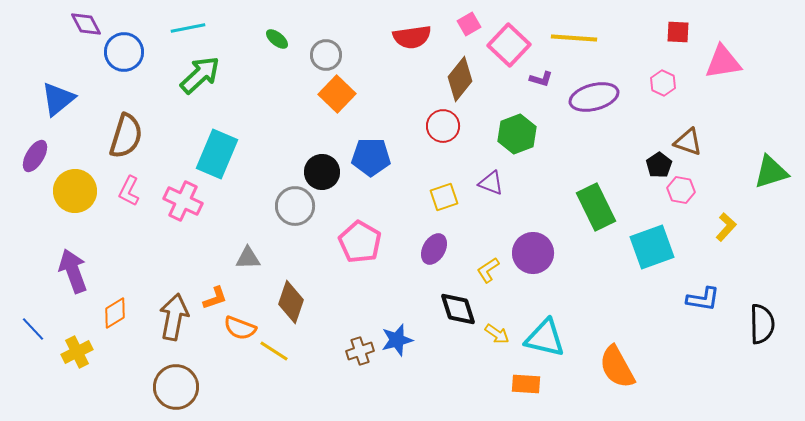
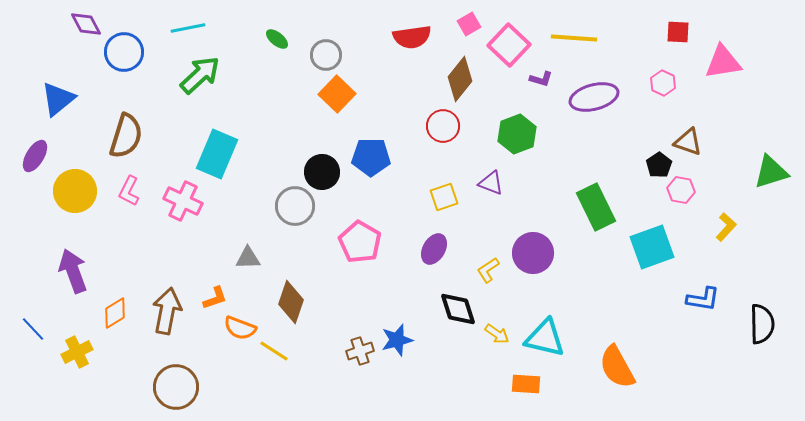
brown arrow at (174, 317): moved 7 px left, 6 px up
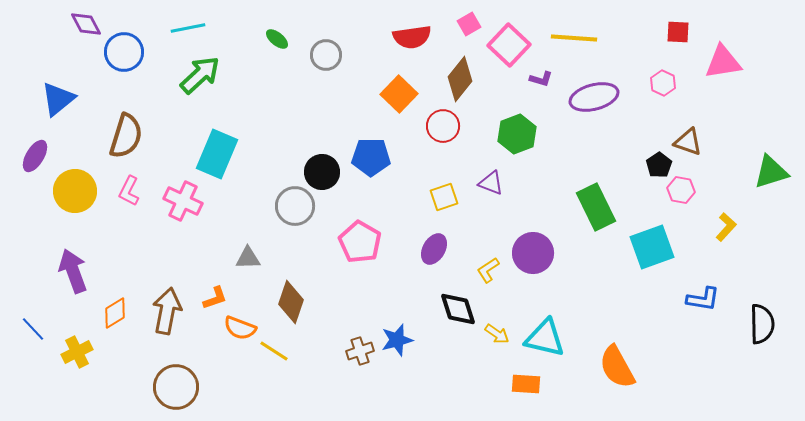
orange square at (337, 94): moved 62 px right
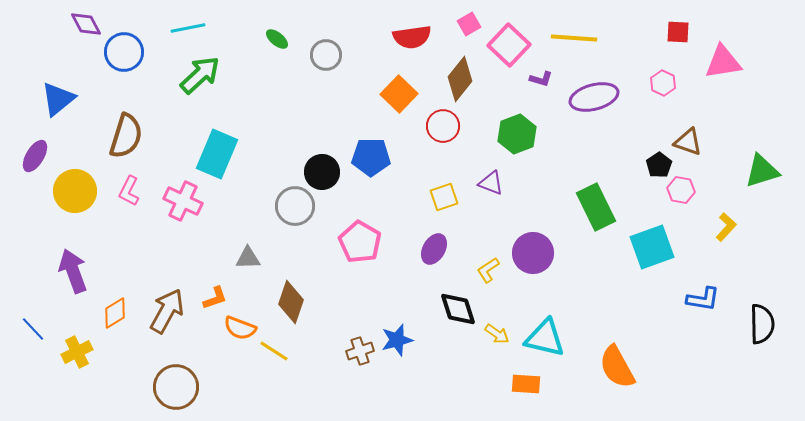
green triangle at (771, 172): moved 9 px left, 1 px up
brown arrow at (167, 311): rotated 18 degrees clockwise
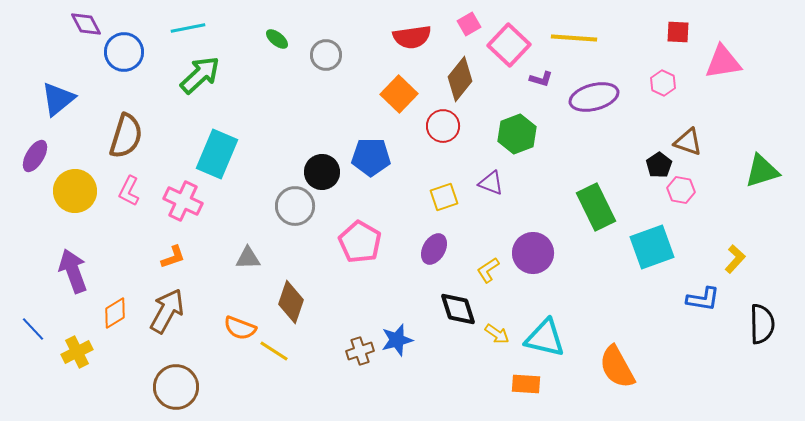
yellow L-shape at (726, 227): moved 9 px right, 32 px down
orange L-shape at (215, 298): moved 42 px left, 41 px up
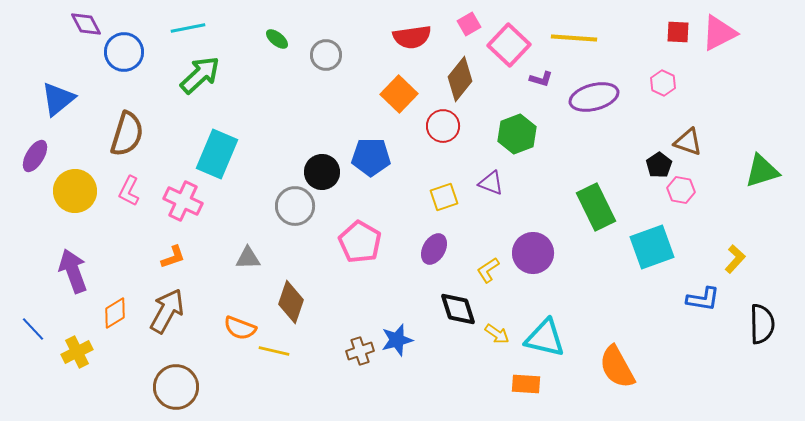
pink triangle at (723, 62): moved 4 px left, 29 px up; rotated 18 degrees counterclockwise
brown semicircle at (126, 136): moved 1 px right, 2 px up
yellow line at (274, 351): rotated 20 degrees counterclockwise
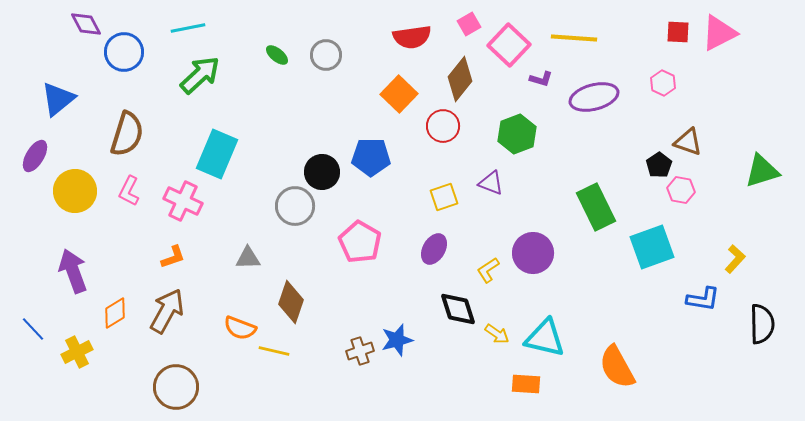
green ellipse at (277, 39): moved 16 px down
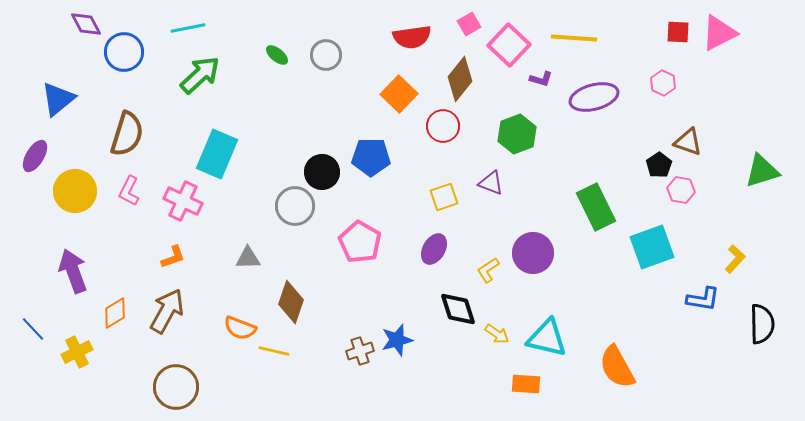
cyan triangle at (545, 338): moved 2 px right
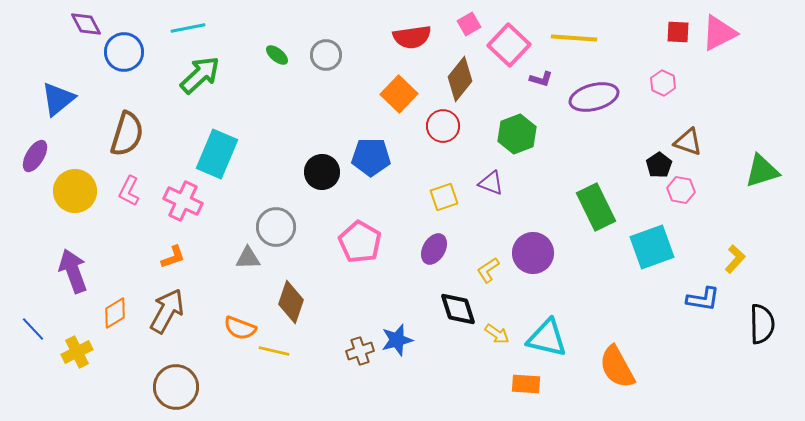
gray circle at (295, 206): moved 19 px left, 21 px down
